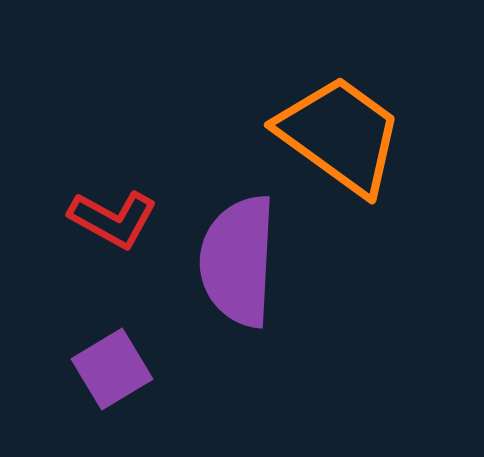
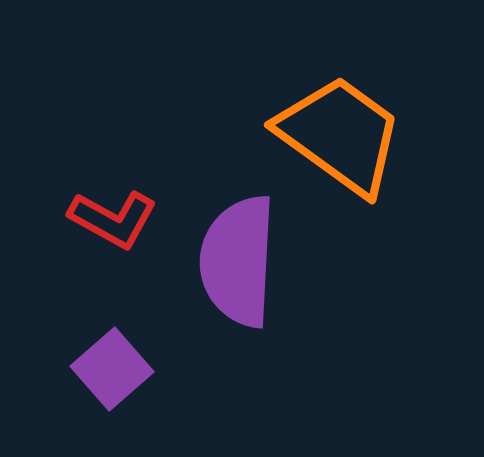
purple square: rotated 10 degrees counterclockwise
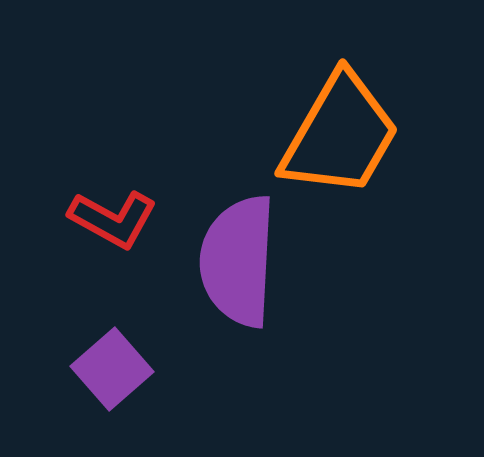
orange trapezoid: rotated 84 degrees clockwise
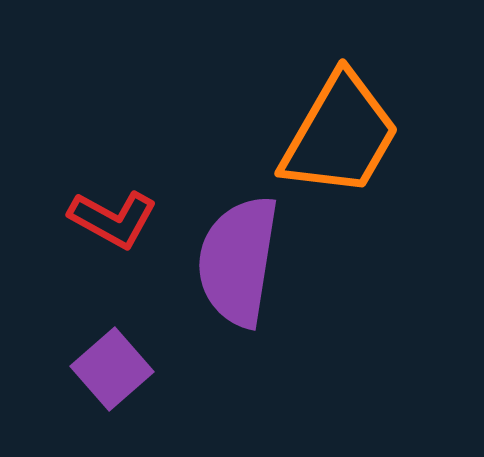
purple semicircle: rotated 6 degrees clockwise
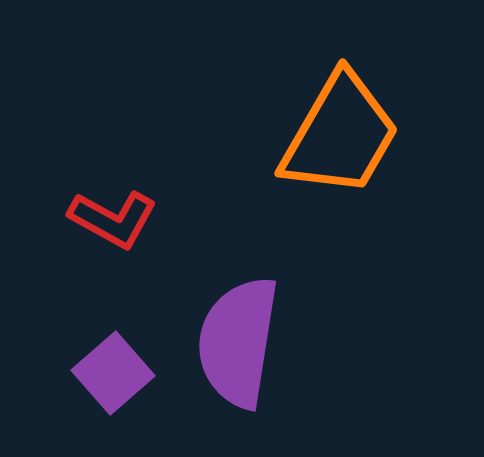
purple semicircle: moved 81 px down
purple square: moved 1 px right, 4 px down
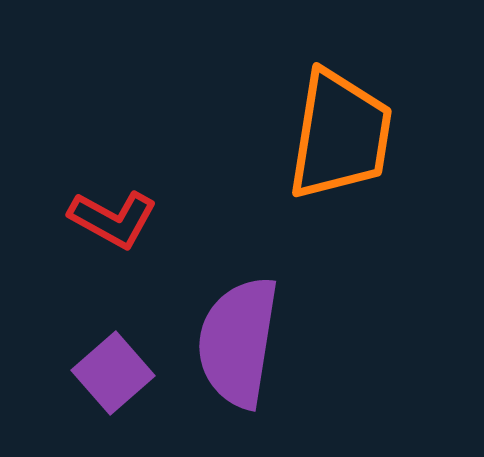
orange trapezoid: rotated 21 degrees counterclockwise
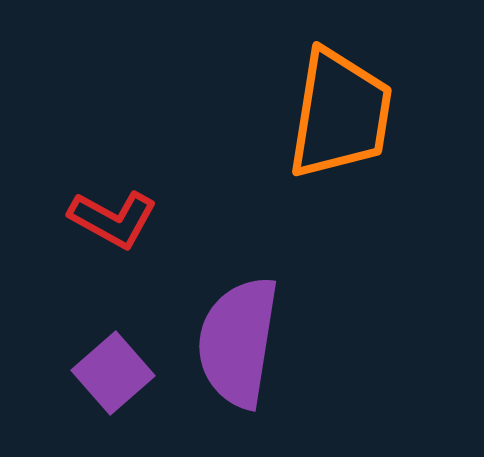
orange trapezoid: moved 21 px up
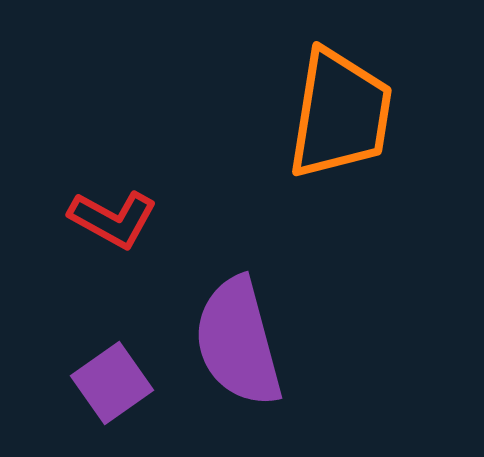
purple semicircle: rotated 24 degrees counterclockwise
purple square: moved 1 px left, 10 px down; rotated 6 degrees clockwise
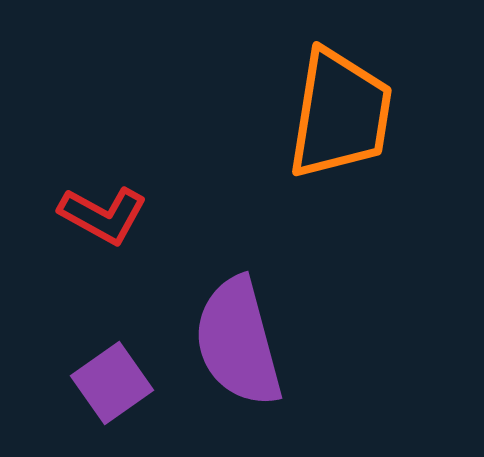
red L-shape: moved 10 px left, 4 px up
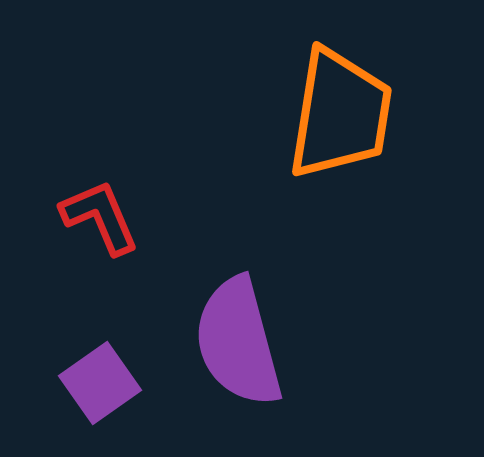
red L-shape: moved 3 px left, 2 px down; rotated 142 degrees counterclockwise
purple square: moved 12 px left
